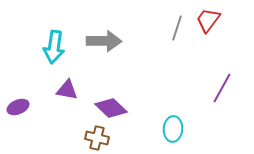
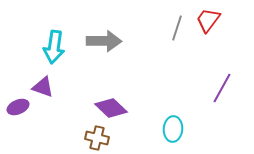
purple triangle: moved 24 px left, 3 px up; rotated 10 degrees clockwise
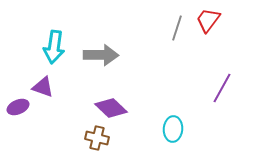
gray arrow: moved 3 px left, 14 px down
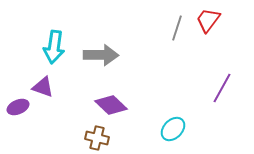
purple diamond: moved 3 px up
cyan ellipse: rotated 40 degrees clockwise
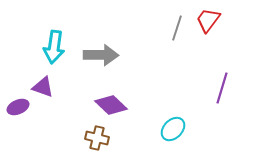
purple line: rotated 12 degrees counterclockwise
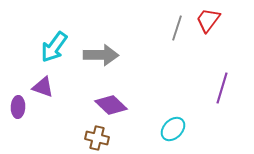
cyan arrow: rotated 28 degrees clockwise
purple ellipse: rotated 65 degrees counterclockwise
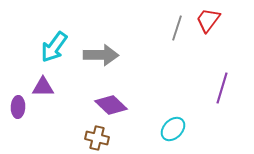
purple triangle: rotated 20 degrees counterclockwise
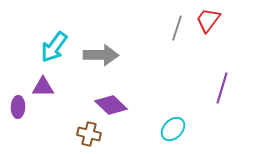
brown cross: moved 8 px left, 4 px up
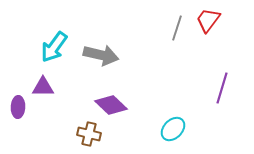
gray arrow: rotated 12 degrees clockwise
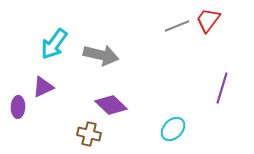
gray line: moved 2 px up; rotated 50 degrees clockwise
cyan arrow: moved 3 px up
purple triangle: rotated 25 degrees counterclockwise
